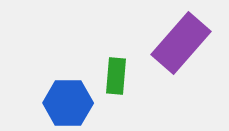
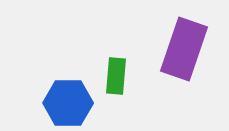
purple rectangle: moved 3 px right, 6 px down; rotated 22 degrees counterclockwise
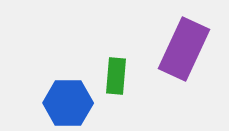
purple rectangle: rotated 6 degrees clockwise
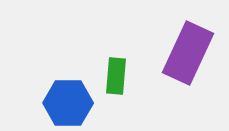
purple rectangle: moved 4 px right, 4 px down
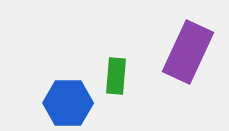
purple rectangle: moved 1 px up
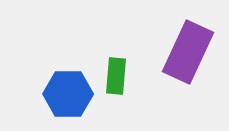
blue hexagon: moved 9 px up
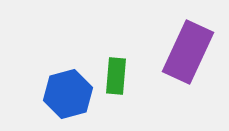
blue hexagon: rotated 15 degrees counterclockwise
